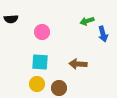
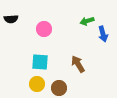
pink circle: moved 2 px right, 3 px up
brown arrow: rotated 54 degrees clockwise
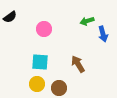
black semicircle: moved 1 px left, 2 px up; rotated 32 degrees counterclockwise
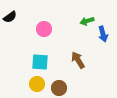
brown arrow: moved 4 px up
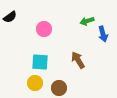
yellow circle: moved 2 px left, 1 px up
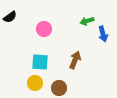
brown arrow: moved 3 px left; rotated 54 degrees clockwise
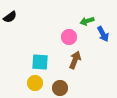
pink circle: moved 25 px right, 8 px down
blue arrow: rotated 14 degrees counterclockwise
brown circle: moved 1 px right
